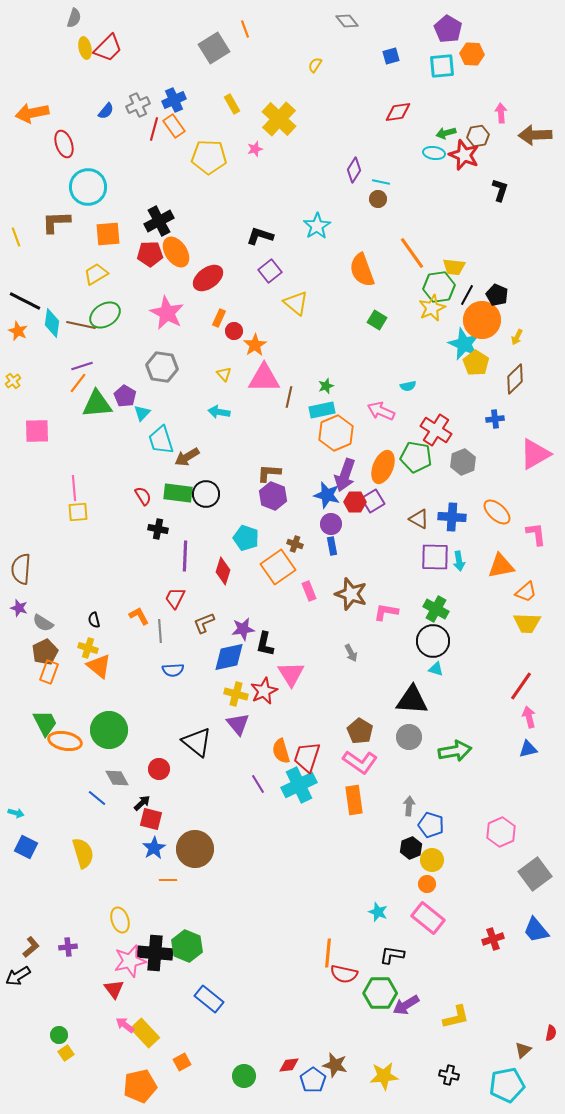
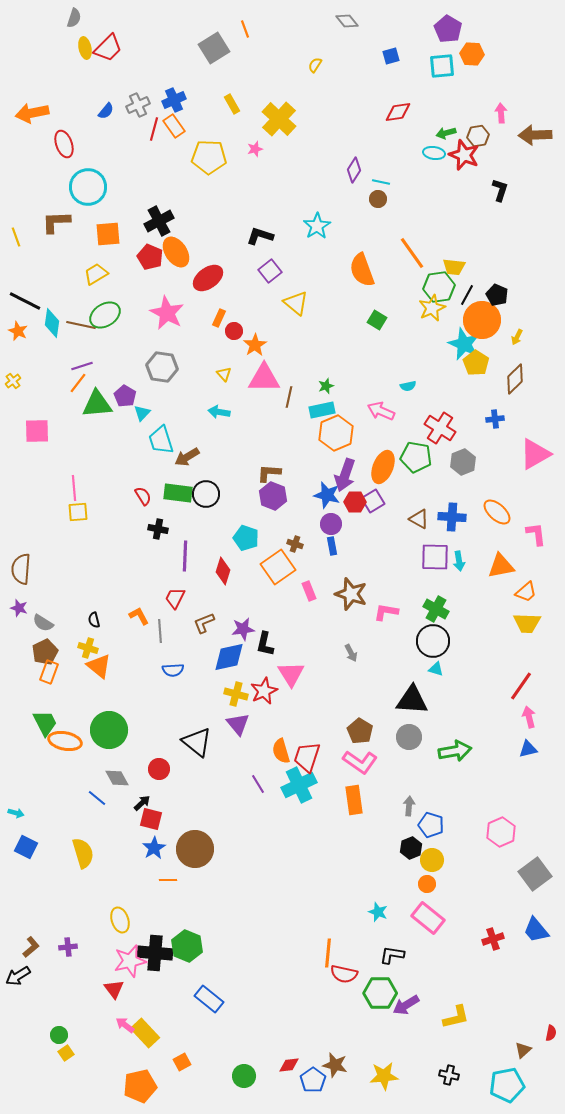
red pentagon at (150, 254): moved 3 px down; rotated 25 degrees clockwise
red cross at (436, 430): moved 4 px right, 2 px up
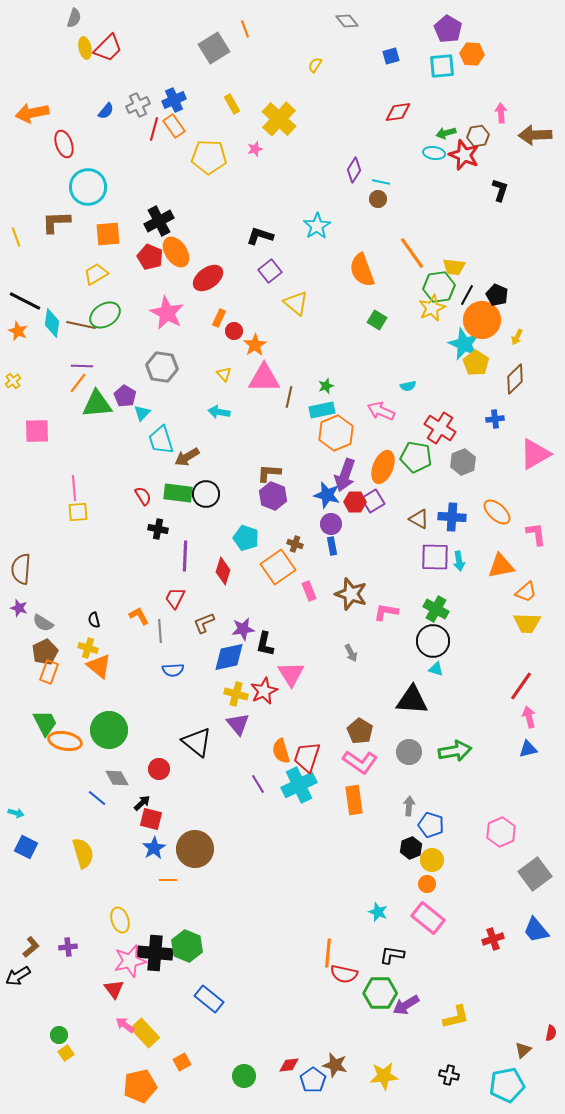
purple line at (82, 366): rotated 20 degrees clockwise
gray circle at (409, 737): moved 15 px down
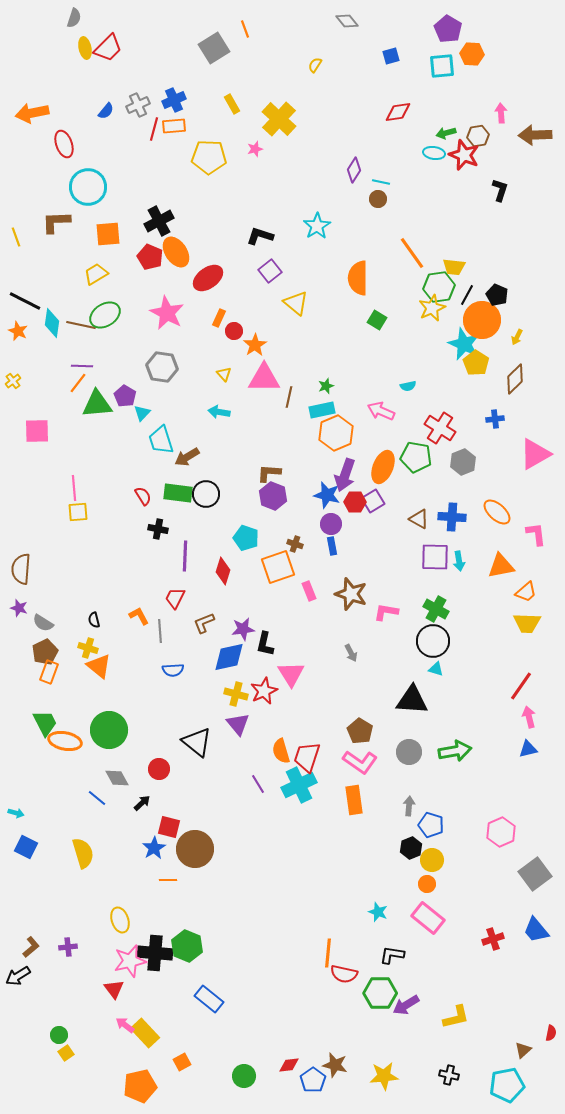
orange rectangle at (174, 126): rotated 60 degrees counterclockwise
orange semicircle at (362, 270): moved 4 px left, 8 px down; rotated 20 degrees clockwise
orange square at (278, 567): rotated 16 degrees clockwise
red square at (151, 819): moved 18 px right, 8 px down
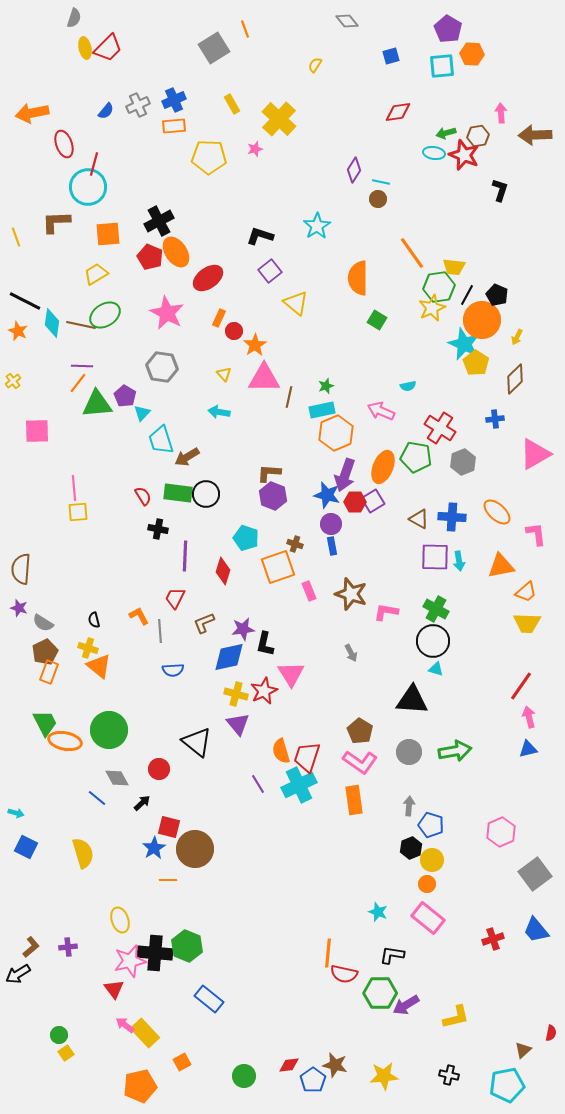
red line at (154, 129): moved 60 px left, 35 px down
black arrow at (18, 976): moved 2 px up
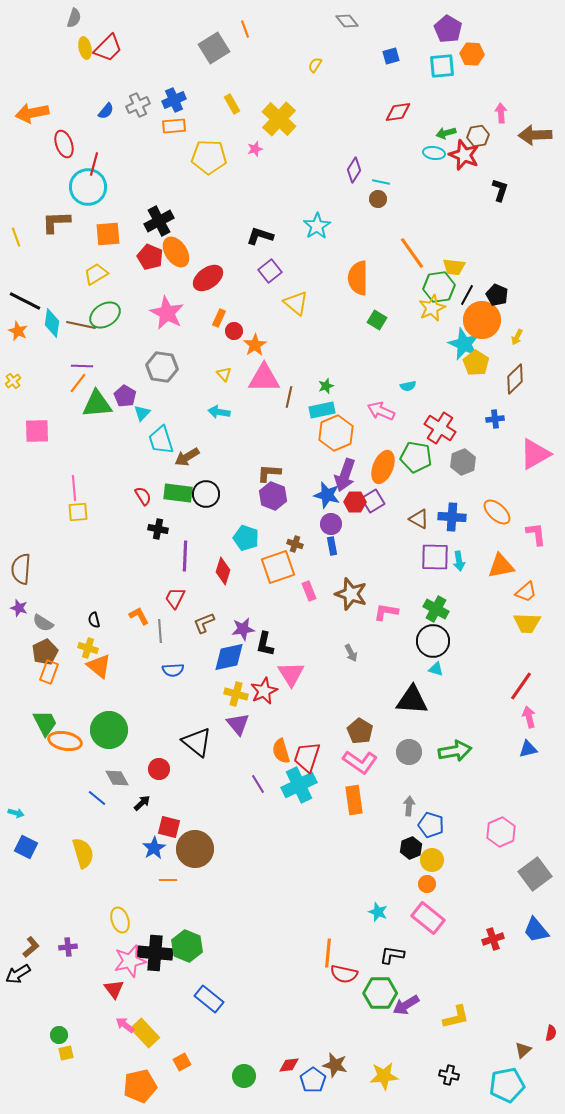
yellow square at (66, 1053): rotated 21 degrees clockwise
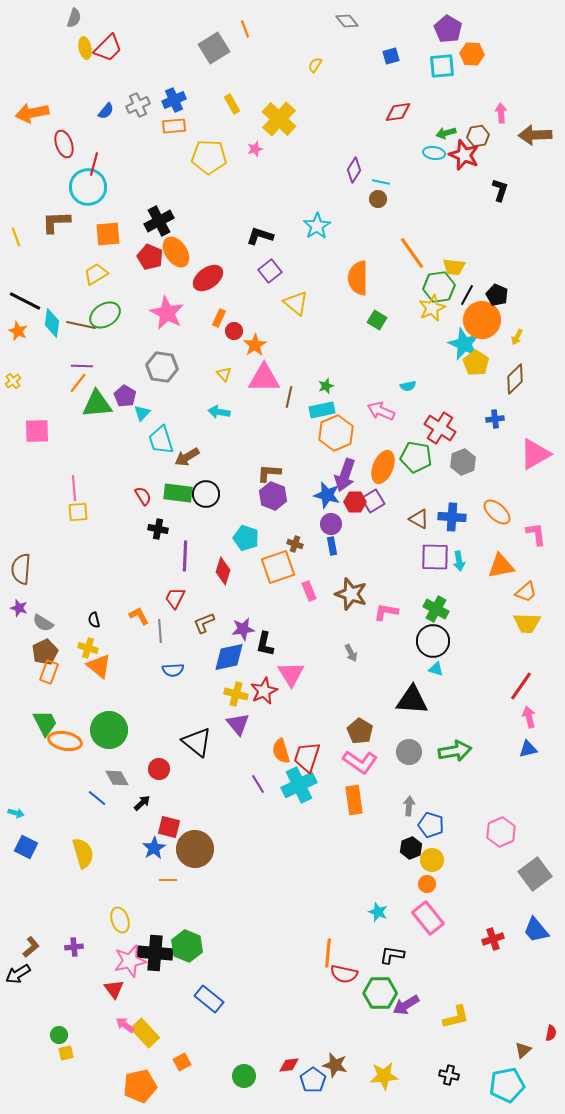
pink rectangle at (428, 918): rotated 12 degrees clockwise
purple cross at (68, 947): moved 6 px right
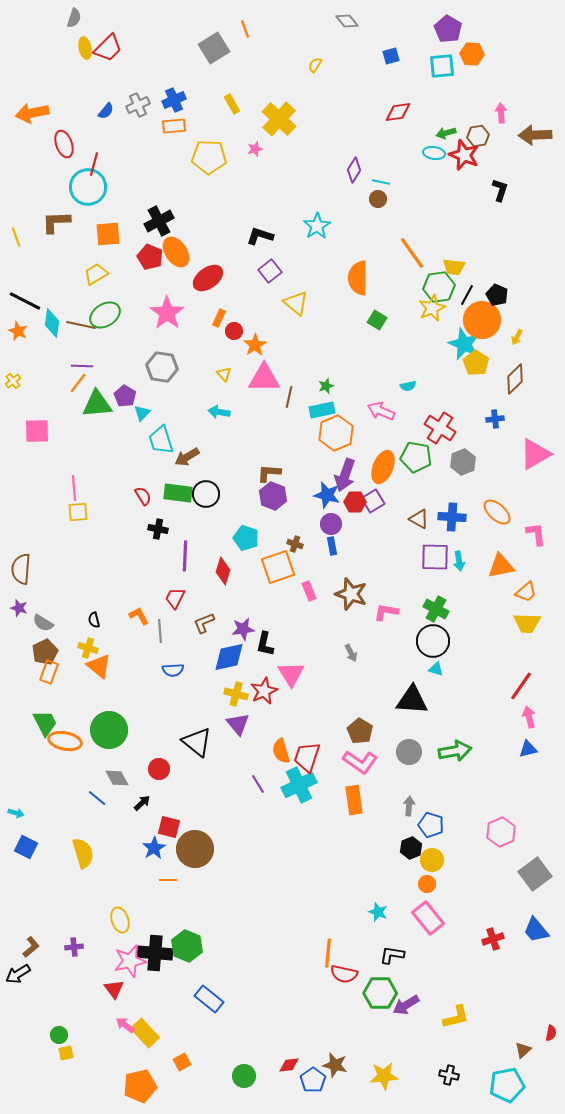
pink star at (167, 313): rotated 8 degrees clockwise
